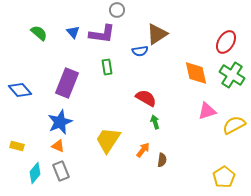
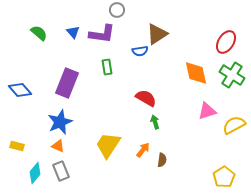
yellow trapezoid: moved 5 px down
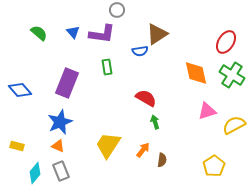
yellow pentagon: moved 10 px left, 11 px up
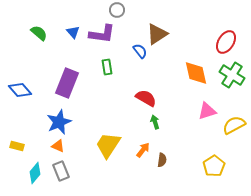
blue semicircle: rotated 119 degrees counterclockwise
blue star: moved 1 px left
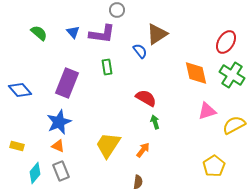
brown semicircle: moved 24 px left, 22 px down
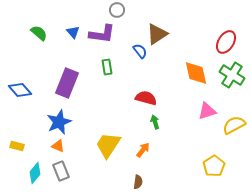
red semicircle: rotated 15 degrees counterclockwise
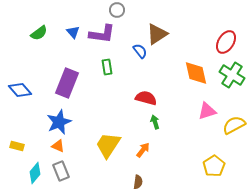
green semicircle: rotated 102 degrees clockwise
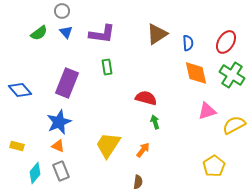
gray circle: moved 55 px left, 1 px down
blue triangle: moved 7 px left
blue semicircle: moved 48 px right, 8 px up; rotated 35 degrees clockwise
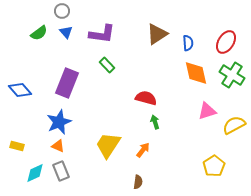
green rectangle: moved 2 px up; rotated 35 degrees counterclockwise
cyan diamond: rotated 25 degrees clockwise
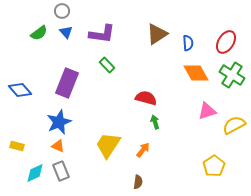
orange diamond: rotated 16 degrees counterclockwise
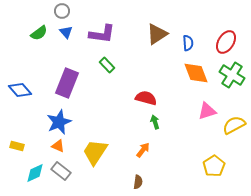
orange diamond: rotated 8 degrees clockwise
yellow trapezoid: moved 13 px left, 7 px down
gray rectangle: rotated 30 degrees counterclockwise
